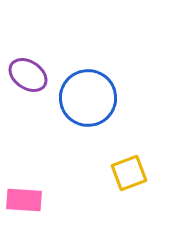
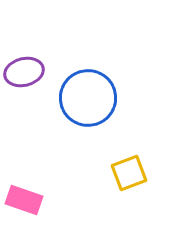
purple ellipse: moved 4 px left, 3 px up; rotated 48 degrees counterclockwise
pink rectangle: rotated 15 degrees clockwise
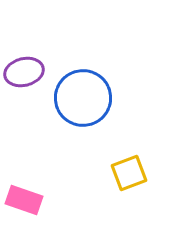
blue circle: moved 5 px left
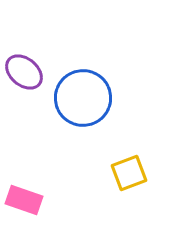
purple ellipse: rotated 54 degrees clockwise
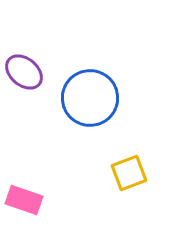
blue circle: moved 7 px right
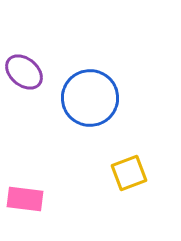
pink rectangle: moved 1 px right, 1 px up; rotated 12 degrees counterclockwise
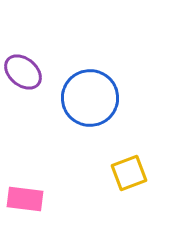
purple ellipse: moved 1 px left
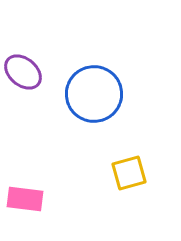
blue circle: moved 4 px right, 4 px up
yellow square: rotated 6 degrees clockwise
